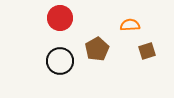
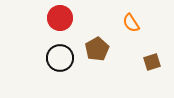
orange semicircle: moved 1 px right, 2 px up; rotated 120 degrees counterclockwise
brown square: moved 5 px right, 11 px down
black circle: moved 3 px up
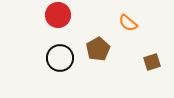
red circle: moved 2 px left, 3 px up
orange semicircle: moved 3 px left; rotated 18 degrees counterclockwise
brown pentagon: moved 1 px right
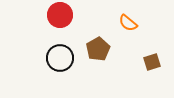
red circle: moved 2 px right
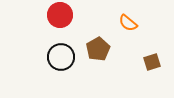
black circle: moved 1 px right, 1 px up
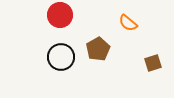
brown square: moved 1 px right, 1 px down
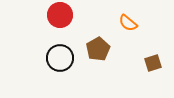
black circle: moved 1 px left, 1 px down
